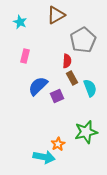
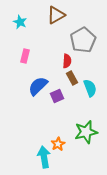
cyan arrow: rotated 110 degrees counterclockwise
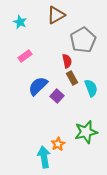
pink rectangle: rotated 40 degrees clockwise
red semicircle: rotated 16 degrees counterclockwise
cyan semicircle: moved 1 px right
purple square: rotated 24 degrees counterclockwise
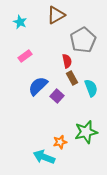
orange star: moved 2 px right, 2 px up; rotated 16 degrees clockwise
cyan arrow: rotated 60 degrees counterclockwise
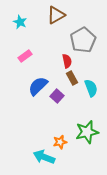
green star: moved 1 px right
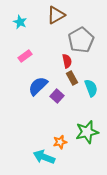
gray pentagon: moved 2 px left
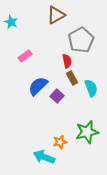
cyan star: moved 9 px left
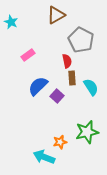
gray pentagon: rotated 15 degrees counterclockwise
pink rectangle: moved 3 px right, 1 px up
brown rectangle: rotated 24 degrees clockwise
cyan semicircle: moved 1 px up; rotated 12 degrees counterclockwise
